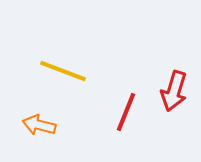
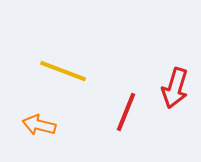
red arrow: moved 1 px right, 3 px up
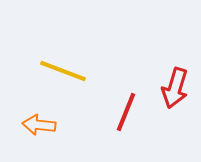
orange arrow: rotated 8 degrees counterclockwise
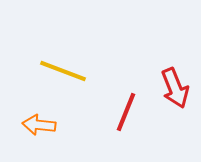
red arrow: rotated 39 degrees counterclockwise
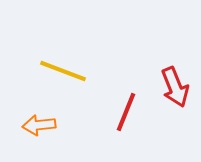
red arrow: moved 1 px up
orange arrow: rotated 12 degrees counterclockwise
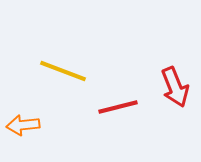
red line: moved 8 px left, 5 px up; rotated 54 degrees clockwise
orange arrow: moved 16 px left
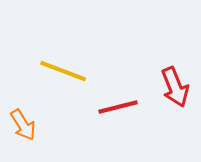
orange arrow: rotated 116 degrees counterclockwise
